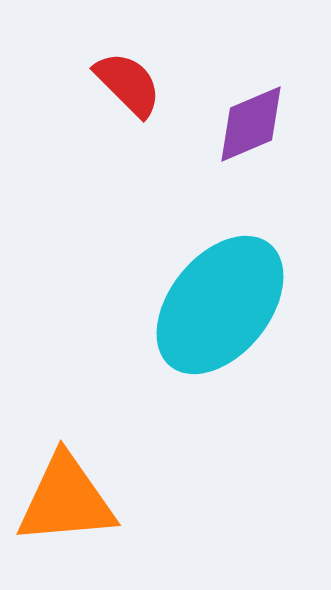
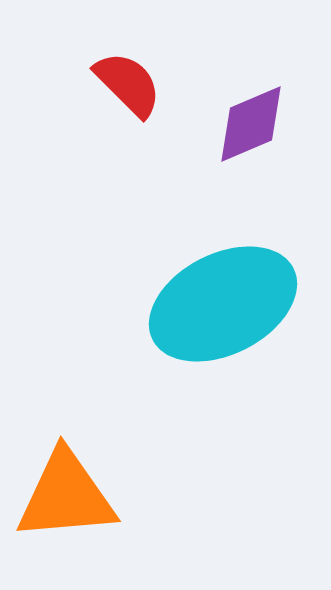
cyan ellipse: moved 3 px right, 1 px up; rotated 24 degrees clockwise
orange triangle: moved 4 px up
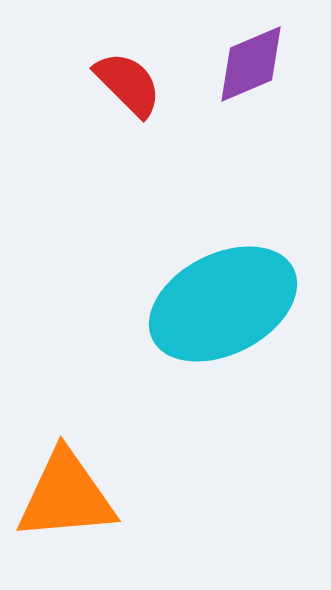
purple diamond: moved 60 px up
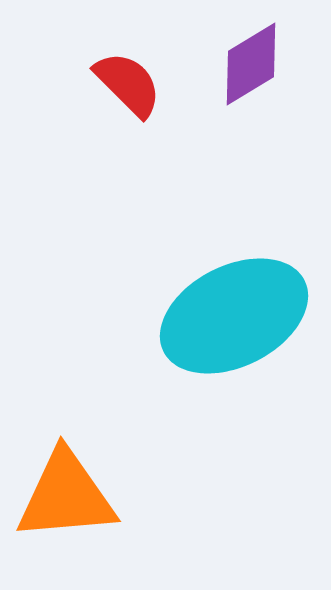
purple diamond: rotated 8 degrees counterclockwise
cyan ellipse: moved 11 px right, 12 px down
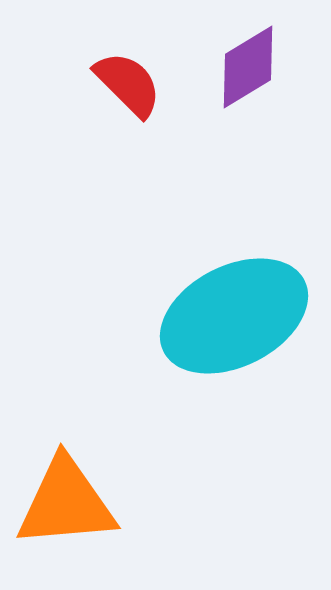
purple diamond: moved 3 px left, 3 px down
orange triangle: moved 7 px down
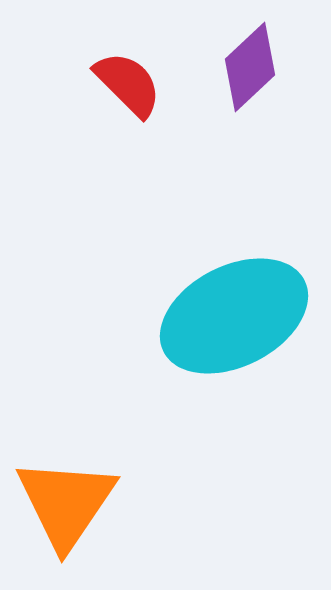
purple diamond: moved 2 px right; rotated 12 degrees counterclockwise
orange triangle: rotated 51 degrees counterclockwise
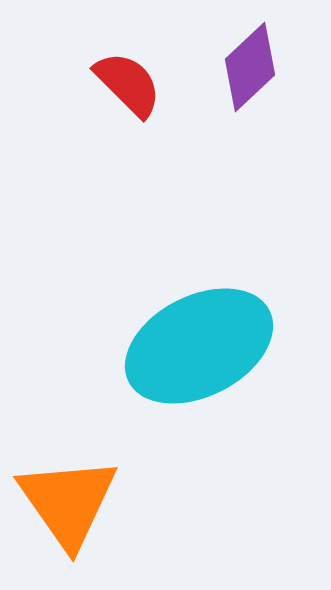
cyan ellipse: moved 35 px left, 30 px down
orange triangle: moved 2 px right, 1 px up; rotated 9 degrees counterclockwise
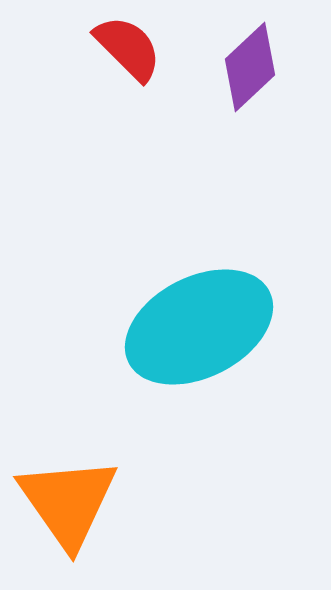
red semicircle: moved 36 px up
cyan ellipse: moved 19 px up
